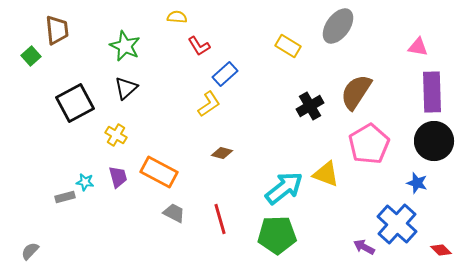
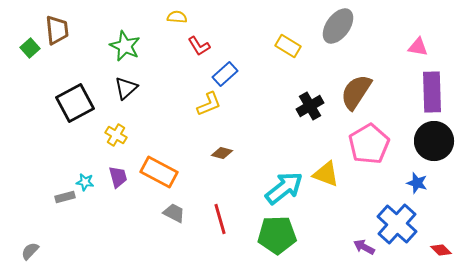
green square: moved 1 px left, 8 px up
yellow L-shape: rotated 12 degrees clockwise
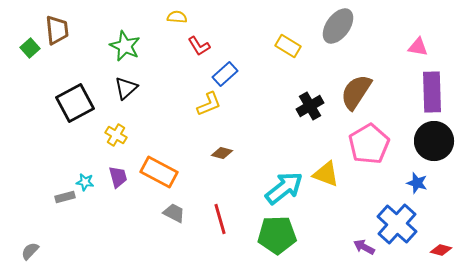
red diamond: rotated 30 degrees counterclockwise
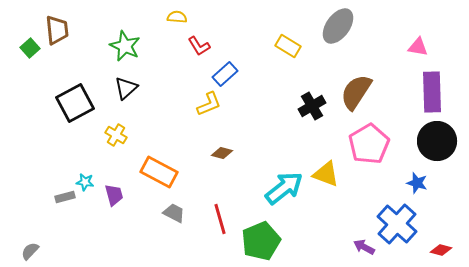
black cross: moved 2 px right
black circle: moved 3 px right
purple trapezoid: moved 4 px left, 18 px down
green pentagon: moved 16 px left, 6 px down; rotated 21 degrees counterclockwise
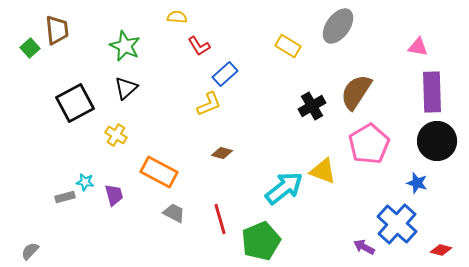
yellow triangle: moved 3 px left, 3 px up
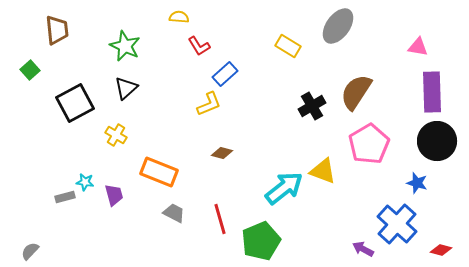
yellow semicircle: moved 2 px right
green square: moved 22 px down
orange rectangle: rotated 6 degrees counterclockwise
purple arrow: moved 1 px left, 2 px down
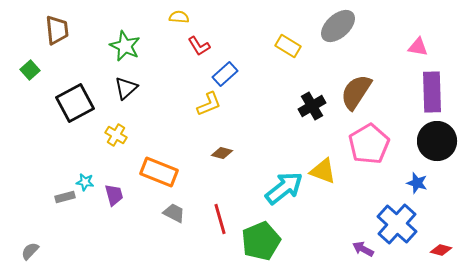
gray ellipse: rotated 12 degrees clockwise
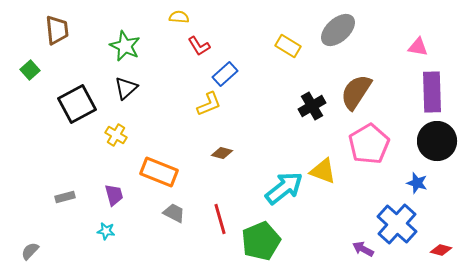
gray ellipse: moved 4 px down
black square: moved 2 px right, 1 px down
cyan star: moved 21 px right, 49 px down
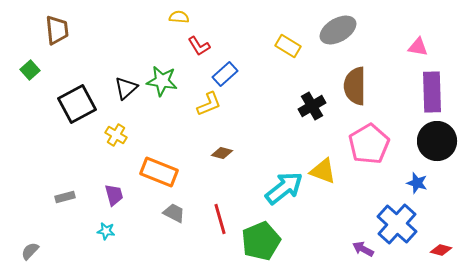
gray ellipse: rotated 12 degrees clockwise
green star: moved 37 px right, 35 px down; rotated 16 degrees counterclockwise
brown semicircle: moved 1 px left, 6 px up; rotated 33 degrees counterclockwise
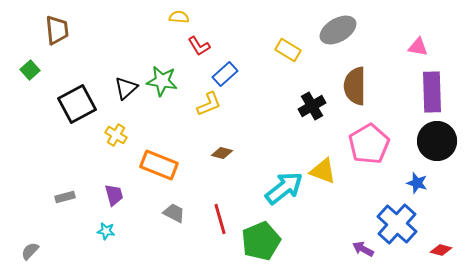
yellow rectangle: moved 4 px down
orange rectangle: moved 7 px up
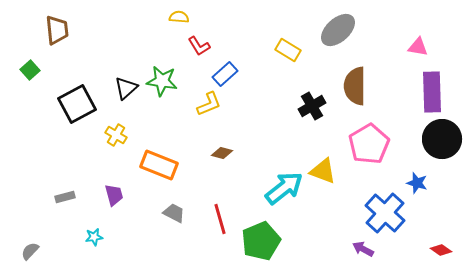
gray ellipse: rotated 12 degrees counterclockwise
black circle: moved 5 px right, 2 px up
blue cross: moved 12 px left, 11 px up
cyan star: moved 12 px left, 6 px down; rotated 18 degrees counterclockwise
red diamond: rotated 20 degrees clockwise
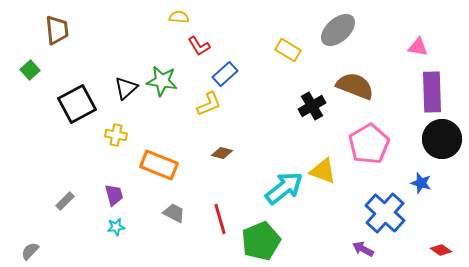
brown semicircle: rotated 111 degrees clockwise
yellow cross: rotated 20 degrees counterclockwise
blue star: moved 4 px right
gray rectangle: moved 4 px down; rotated 30 degrees counterclockwise
cyan star: moved 22 px right, 10 px up
